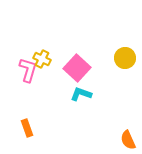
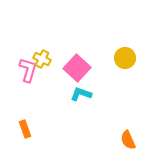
orange rectangle: moved 2 px left, 1 px down
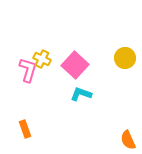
pink square: moved 2 px left, 3 px up
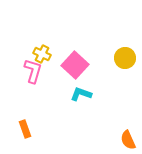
yellow cross: moved 5 px up
pink L-shape: moved 5 px right, 1 px down
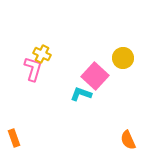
yellow circle: moved 2 px left
pink square: moved 20 px right, 11 px down
pink L-shape: moved 2 px up
orange rectangle: moved 11 px left, 9 px down
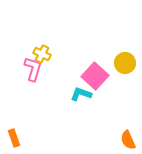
yellow circle: moved 2 px right, 5 px down
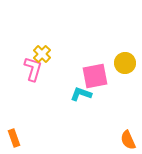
yellow cross: rotated 18 degrees clockwise
pink square: rotated 36 degrees clockwise
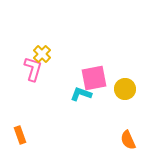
yellow circle: moved 26 px down
pink square: moved 1 px left, 2 px down
orange rectangle: moved 6 px right, 3 px up
